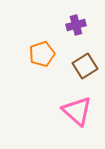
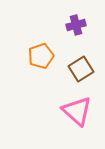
orange pentagon: moved 1 px left, 2 px down
brown square: moved 4 px left, 3 px down
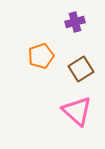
purple cross: moved 1 px left, 3 px up
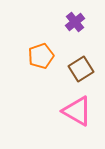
purple cross: rotated 24 degrees counterclockwise
pink triangle: rotated 12 degrees counterclockwise
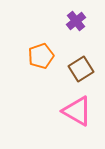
purple cross: moved 1 px right, 1 px up
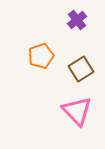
purple cross: moved 1 px right, 1 px up
pink triangle: rotated 16 degrees clockwise
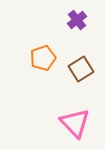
orange pentagon: moved 2 px right, 2 px down
pink triangle: moved 2 px left, 12 px down
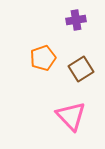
purple cross: moved 1 px left; rotated 30 degrees clockwise
pink triangle: moved 4 px left, 7 px up
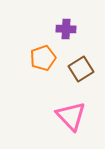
purple cross: moved 10 px left, 9 px down; rotated 12 degrees clockwise
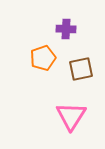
brown square: rotated 20 degrees clockwise
pink triangle: rotated 16 degrees clockwise
